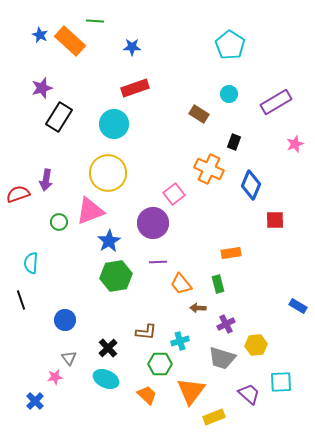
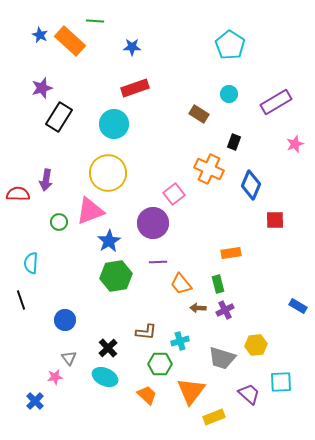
red semicircle at (18, 194): rotated 20 degrees clockwise
purple cross at (226, 324): moved 1 px left, 14 px up
cyan ellipse at (106, 379): moved 1 px left, 2 px up
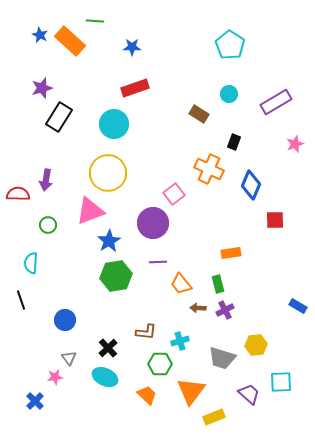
green circle at (59, 222): moved 11 px left, 3 px down
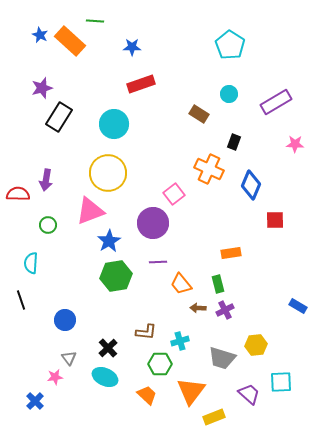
red rectangle at (135, 88): moved 6 px right, 4 px up
pink star at (295, 144): rotated 24 degrees clockwise
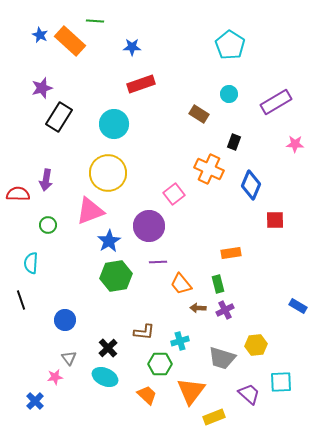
purple circle at (153, 223): moved 4 px left, 3 px down
brown L-shape at (146, 332): moved 2 px left
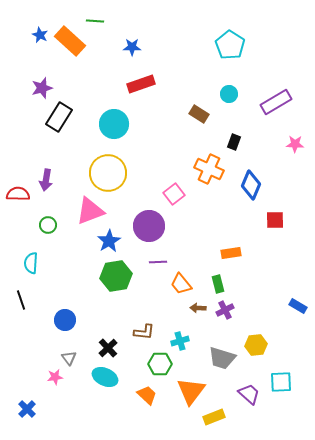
blue cross at (35, 401): moved 8 px left, 8 px down
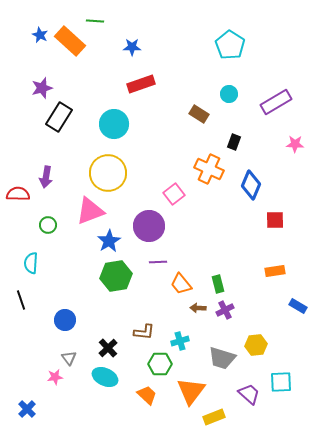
purple arrow at (46, 180): moved 3 px up
orange rectangle at (231, 253): moved 44 px right, 18 px down
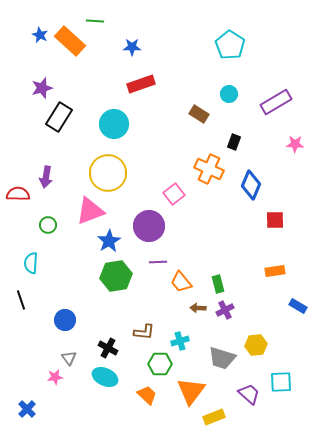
orange trapezoid at (181, 284): moved 2 px up
black cross at (108, 348): rotated 18 degrees counterclockwise
